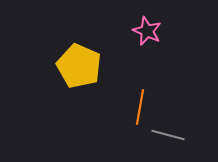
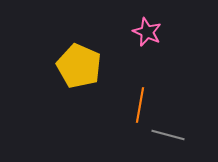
pink star: moved 1 px down
orange line: moved 2 px up
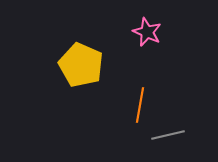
yellow pentagon: moved 2 px right, 1 px up
gray line: rotated 28 degrees counterclockwise
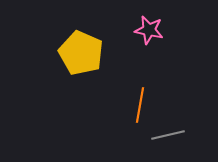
pink star: moved 2 px right, 2 px up; rotated 12 degrees counterclockwise
yellow pentagon: moved 12 px up
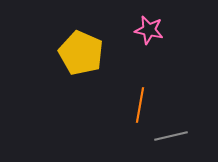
gray line: moved 3 px right, 1 px down
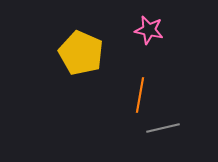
orange line: moved 10 px up
gray line: moved 8 px left, 8 px up
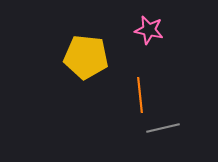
yellow pentagon: moved 5 px right, 4 px down; rotated 18 degrees counterclockwise
orange line: rotated 16 degrees counterclockwise
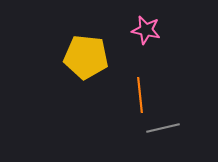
pink star: moved 3 px left
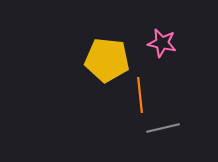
pink star: moved 16 px right, 13 px down
yellow pentagon: moved 21 px right, 3 px down
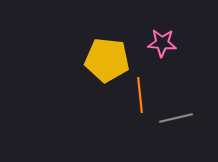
pink star: rotated 8 degrees counterclockwise
gray line: moved 13 px right, 10 px up
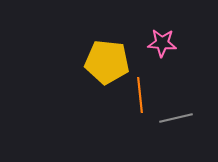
yellow pentagon: moved 2 px down
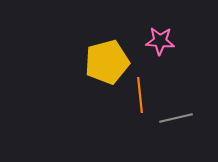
pink star: moved 2 px left, 2 px up
yellow pentagon: rotated 21 degrees counterclockwise
